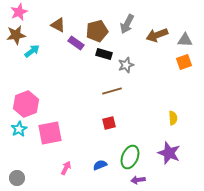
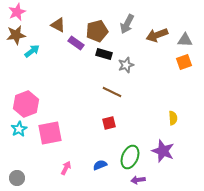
pink star: moved 2 px left
brown line: moved 1 px down; rotated 42 degrees clockwise
purple star: moved 6 px left, 2 px up
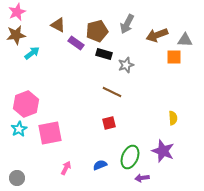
cyan arrow: moved 2 px down
orange square: moved 10 px left, 5 px up; rotated 21 degrees clockwise
purple arrow: moved 4 px right, 2 px up
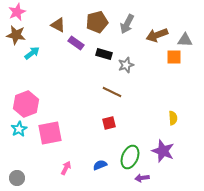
brown pentagon: moved 9 px up
brown star: rotated 18 degrees clockwise
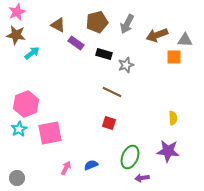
red square: rotated 32 degrees clockwise
purple star: moved 5 px right; rotated 15 degrees counterclockwise
blue semicircle: moved 9 px left
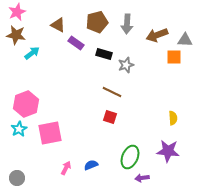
gray arrow: rotated 24 degrees counterclockwise
red square: moved 1 px right, 6 px up
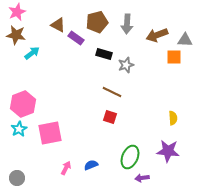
purple rectangle: moved 5 px up
pink hexagon: moved 3 px left
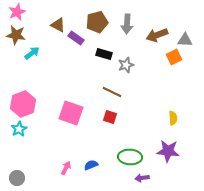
orange square: rotated 28 degrees counterclockwise
pink square: moved 21 px right, 20 px up; rotated 30 degrees clockwise
green ellipse: rotated 70 degrees clockwise
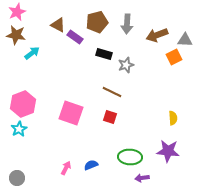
purple rectangle: moved 1 px left, 1 px up
